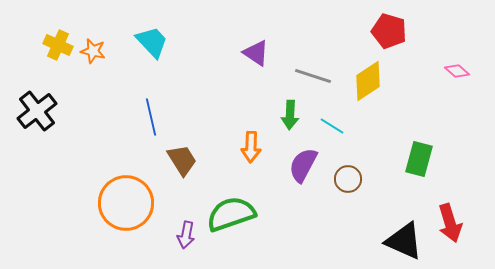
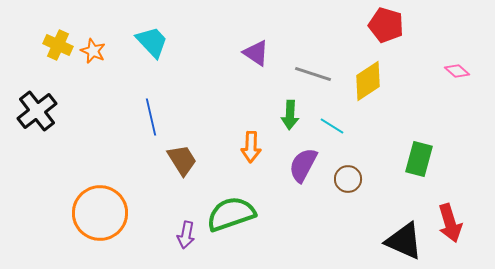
red pentagon: moved 3 px left, 6 px up
orange star: rotated 10 degrees clockwise
gray line: moved 2 px up
orange circle: moved 26 px left, 10 px down
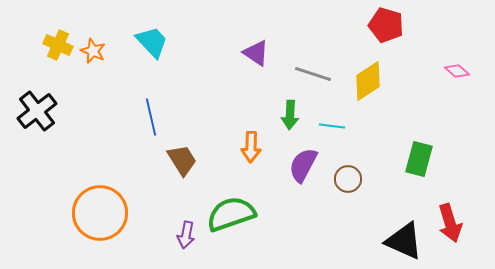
cyan line: rotated 25 degrees counterclockwise
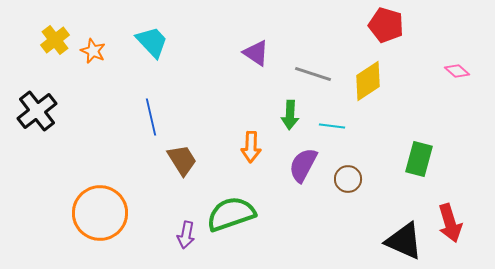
yellow cross: moved 3 px left, 5 px up; rotated 28 degrees clockwise
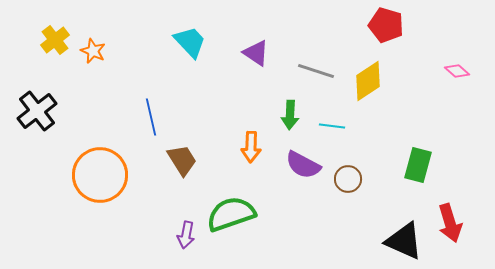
cyan trapezoid: moved 38 px right
gray line: moved 3 px right, 3 px up
green rectangle: moved 1 px left, 6 px down
purple semicircle: rotated 90 degrees counterclockwise
orange circle: moved 38 px up
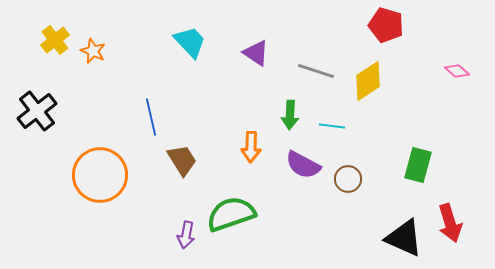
black triangle: moved 3 px up
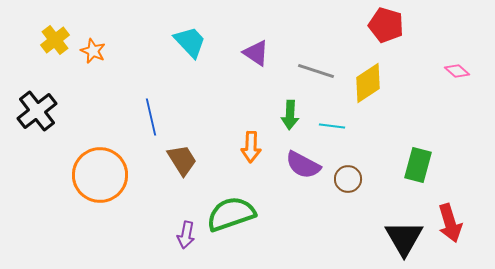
yellow diamond: moved 2 px down
black triangle: rotated 36 degrees clockwise
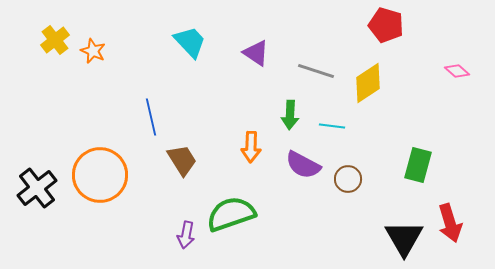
black cross: moved 77 px down
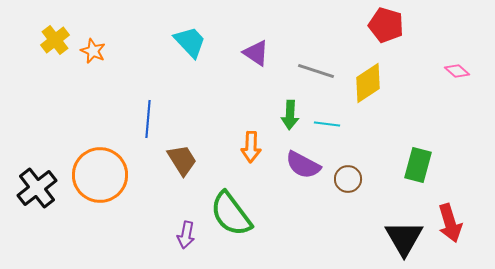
blue line: moved 3 px left, 2 px down; rotated 18 degrees clockwise
cyan line: moved 5 px left, 2 px up
green semicircle: rotated 108 degrees counterclockwise
